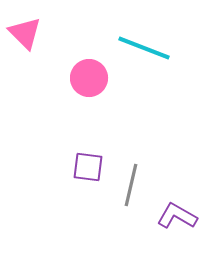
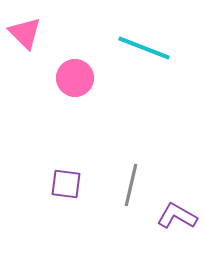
pink circle: moved 14 px left
purple square: moved 22 px left, 17 px down
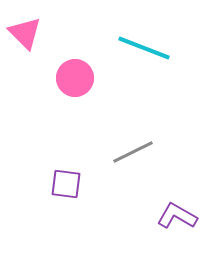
gray line: moved 2 px right, 33 px up; rotated 51 degrees clockwise
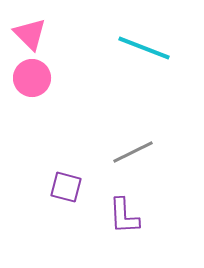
pink triangle: moved 5 px right, 1 px down
pink circle: moved 43 px left
purple square: moved 3 px down; rotated 8 degrees clockwise
purple L-shape: moved 53 px left; rotated 123 degrees counterclockwise
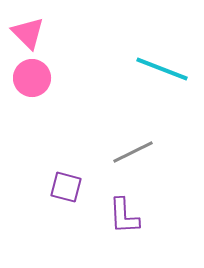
pink triangle: moved 2 px left, 1 px up
cyan line: moved 18 px right, 21 px down
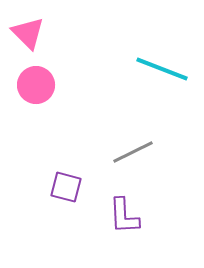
pink circle: moved 4 px right, 7 px down
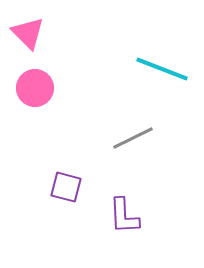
pink circle: moved 1 px left, 3 px down
gray line: moved 14 px up
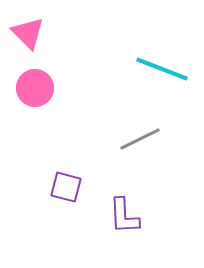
gray line: moved 7 px right, 1 px down
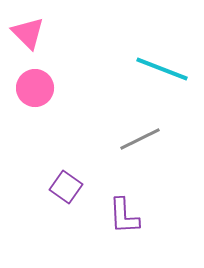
purple square: rotated 20 degrees clockwise
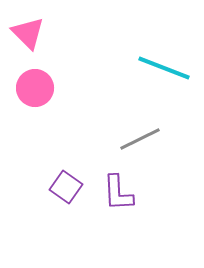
cyan line: moved 2 px right, 1 px up
purple L-shape: moved 6 px left, 23 px up
